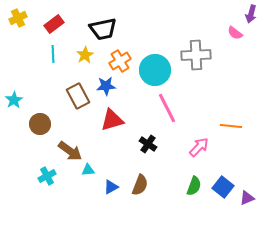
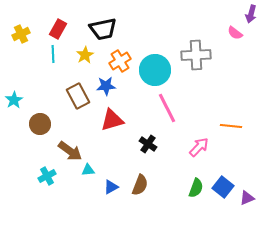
yellow cross: moved 3 px right, 16 px down
red rectangle: moved 4 px right, 5 px down; rotated 24 degrees counterclockwise
green semicircle: moved 2 px right, 2 px down
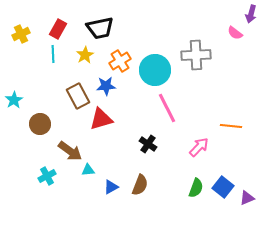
black trapezoid: moved 3 px left, 1 px up
red triangle: moved 11 px left, 1 px up
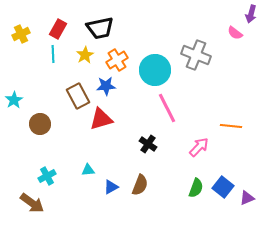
gray cross: rotated 24 degrees clockwise
orange cross: moved 3 px left, 1 px up
brown arrow: moved 38 px left, 52 px down
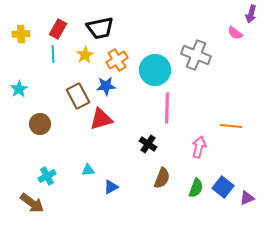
yellow cross: rotated 24 degrees clockwise
cyan star: moved 5 px right, 11 px up
pink line: rotated 28 degrees clockwise
pink arrow: rotated 30 degrees counterclockwise
brown semicircle: moved 22 px right, 7 px up
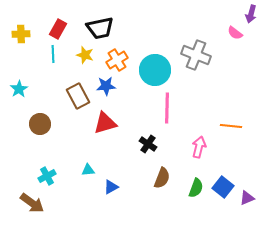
yellow star: rotated 24 degrees counterclockwise
red triangle: moved 4 px right, 4 px down
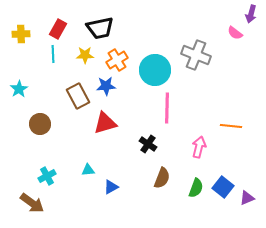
yellow star: rotated 18 degrees counterclockwise
